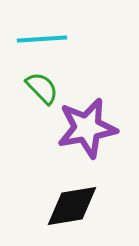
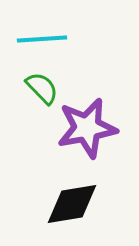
black diamond: moved 2 px up
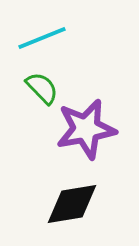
cyan line: moved 1 px up; rotated 18 degrees counterclockwise
purple star: moved 1 px left, 1 px down
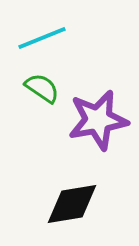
green semicircle: rotated 12 degrees counterclockwise
purple star: moved 12 px right, 9 px up
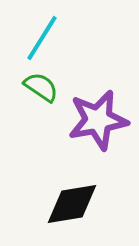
cyan line: rotated 36 degrees counterclockwise
green semicircle: moved 1 px left, 1 px up
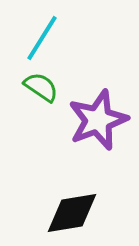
purple star: rotated 10 degrees counterclockwise
black diamond: moved 9 px down
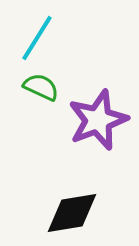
cyan line: moved 5 px left
green semicircle: rotated 9 degrees counterclockwise
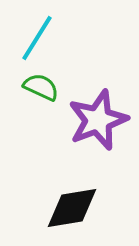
black diamond: moved 5 px up
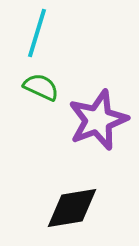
cyan line: moved 5 px up; rotated 15 degrees counterclockwise
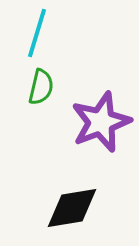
green semicircle: rotated 78 degrees clockwise
purple star: moved 3 px right, 2 px down
